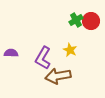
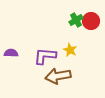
purple L-shape: moved 2 px right, 2 px up; rotated 65 degrees clockwise
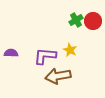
red circle: moved 2 px right
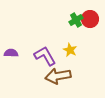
red circle: moved 3 px left, 2 px up
purple L-shape: rotated 55 degrees clockwise
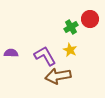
green cross: moved 5 px left, 7 px down
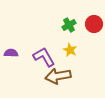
red circle: moved 4 px right, 5 px down
green cross: moved 2 px left, 2 px up
purple L-shape: moved 1 px left, 1 px down
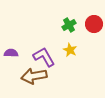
brown arrow: moved 24 px left
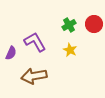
purple semicircle: rotated 112 degrees clockwise
purple L-shape: moved 9 px left, 15 px up
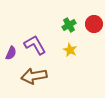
purple L-shape: moved 3 px down
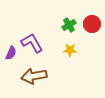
red circle: moved 2 px left
purple L-shape: moved 3 px left, 2 px up
yellow star: rotated 24 degrees counterclockwise
